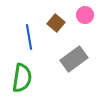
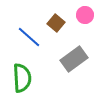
blue line: rotated 40 degrees counterclockwise
green semicircle: rotated 12 degrees counterclockwise
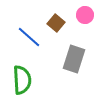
gray rectangle: rotated 36 degrees counterclockwise
green semicircle: moved 2 px down
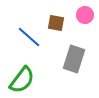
brown square: rotated 30 degrees counterclockwise
green semicircle: rotated 40 degrees clockwise
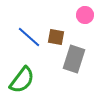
brown square: moved 14 px down
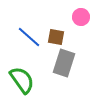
pink circle: moved 4 px left, 2 px down
gray rectangle: moved 10 px left, 4 px down
green semicircle: rotated 72 degrees counterclockwise
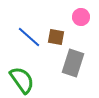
gray rectangle: moved 9 px right
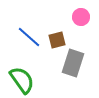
brown square: moved 1 px right, 3 px down; rotated 24 degrees counterclockwise
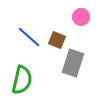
brown square: rotated 36 degrees clockwise
green semicircle: rotated 48 degrees clockwise
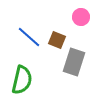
gray rectangle: moved 1 px right, 1 px up
